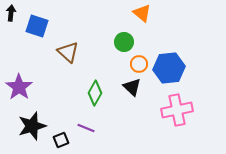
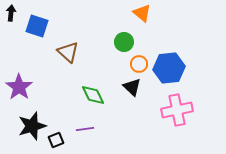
green diamond: moved 2 px left, 2 px down; rotated 55 degrees counterclockwise
purple line: moved 1 px left, 1 px down; rotated 30 degrees counterclockwise
black square: moved 5 px left
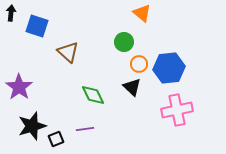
black square: moved 1 px up
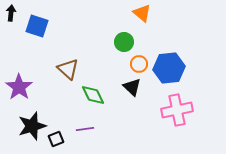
brown triangle: moved 17 px down
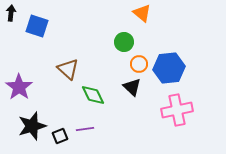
black square: moved 4 px right, 3 px up
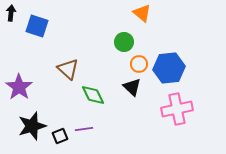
pink cross: moved 1 px up
purple line: moved 1 px left
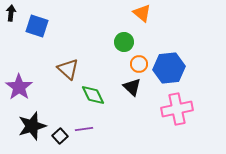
black square: rotated 21 degrees counterclockwise
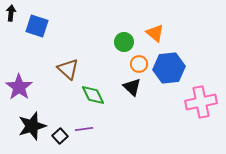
orange triangle: moved 13 px right, 20 px down
pink cross: moved 24 px right, 7 px up
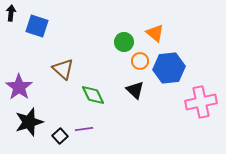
orange circle: moved 1 px right, 3 px up
brown triangle: moved 5 px left
black triangle: moved 3 px right, 3 px down
black star: moved 3 px left, 4 px up
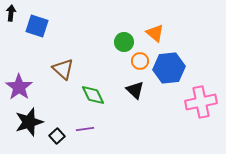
purple line: moved 1 px right
black square: moved 3 px left
